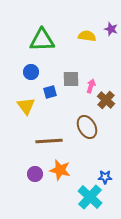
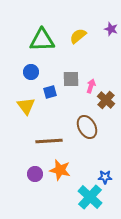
yellow semicircle: moved 9 px left; rotated 48 degrees counterclockwise
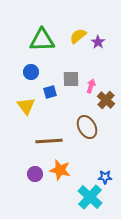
purple star: moved 13 px left, 13 px down; rotated 16 degrees clockwise
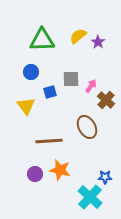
pink arrow: rotated 16 degrees clockwise
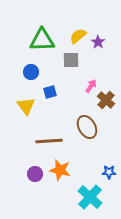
gray square: moved 19 px up
blue star: moved 4 px right, 5 px up
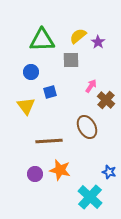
blue star: rotated 16 degrees clockwise
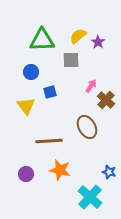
purple circle: moved 9 px left
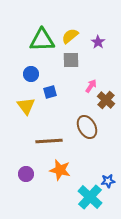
yellow semicircle: moved 8 px left
blue circle: moved 2 px down
blue star: moved 1 px left, 9 px down; rotated 24 degrees counterclockwise
